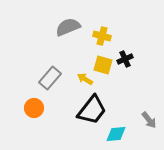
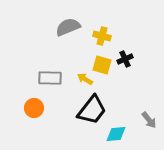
yellow square: moved 1 px left
gray rectangle: rotated 50 degrees clockwise
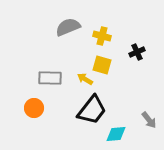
black cross: moved 12 px right, 7 px up
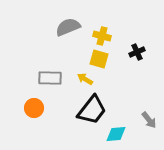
yellow square: moved 3 px left, 6 px up
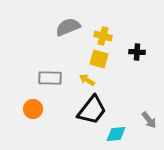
yellow cross: moved 1 px right
black cross: rotated 28 degrees clockwise
yellow arrow: moved 2 px right, 1 px down
orange circle: moved 1 px left, 1 px down
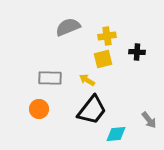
yellow cross: moved 4 px right; rotated 24 degrees counterclockwise
yellow square: moved 4 px right; rotated 30 degrees counterclockwise
orange circle: moved 6 px right
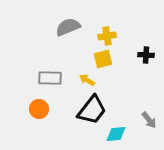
black cross: moved 9 px right, 3 px down
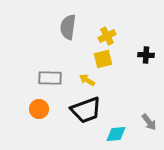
gray semicircle: rotated 60 degrees counterclockwise
yellow cross: rotated 18 degrees counterclockwise
black trapezoid: moved 6 px left; rotated 32 degrees clockwise
gray arrow: moved 2 px down
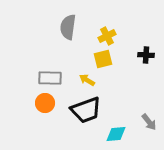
orange circle: moved 6 px right, 6 px up
